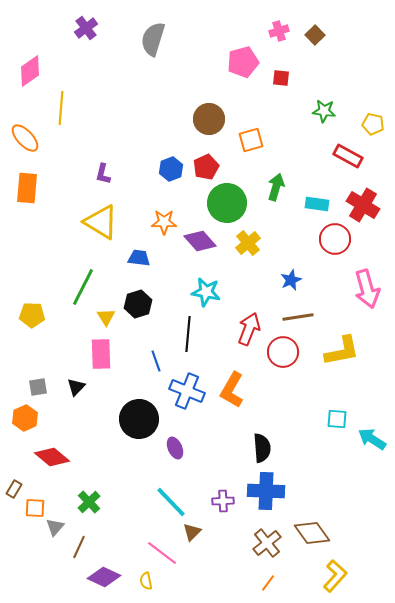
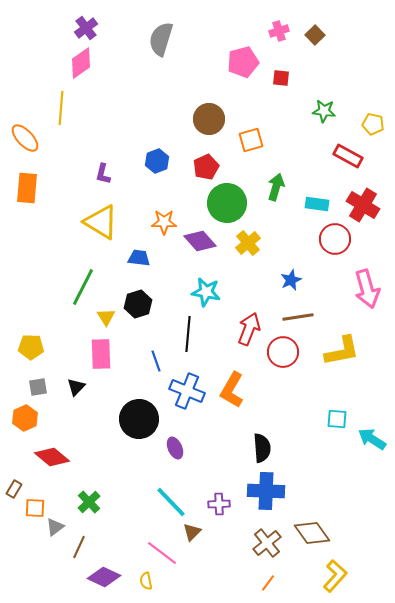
gray semicircle at (153, 39): moved 8 px right
pink diamond at (30, 71): moved 51 px right, 8 px up
blue hexagon at (171, 169): moved 14 px left, 8 px up
yellow pentagon at (32, 315): moved 1 px left, 32 px down
purple cross at (223, 501): moved 4 px left, 3 px down
gray triangle at (55, 527): rotated 12 degrees clockwise
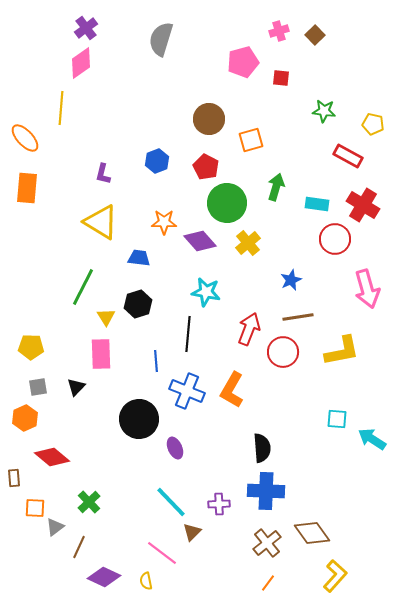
red pentagon at (206, 167): rotated 20 degrees counterclockwise
blue line at (156, 361): rotated 15 degrees clockwise
brown rectangle at (14, 489): moved 11 px up; rotated 36 degrees counterclockwise
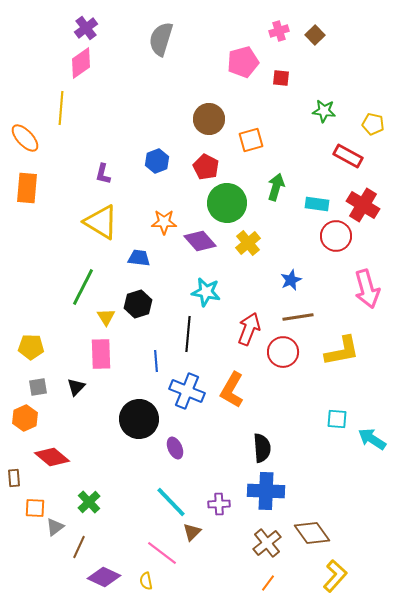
red circle at (335, 239): moved 1 px right, 3 px up
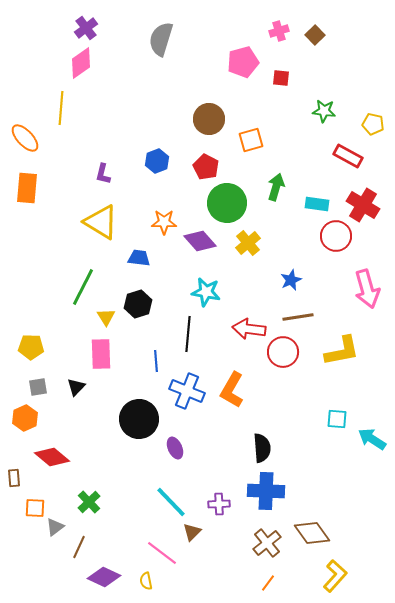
red arrow at (249, 329): rotated 104 degrees counterclockwise
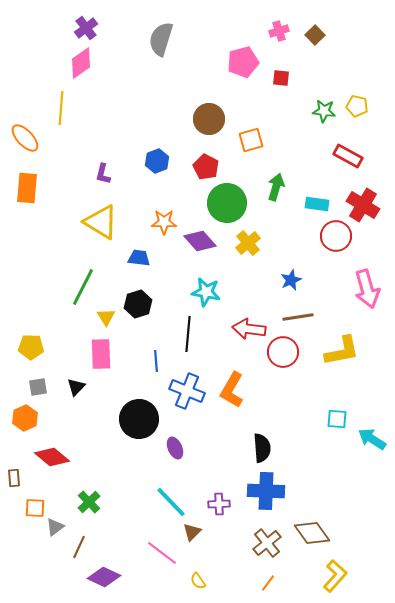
yellow pentagon at (373, 124): moved 16 px left, 18 px up
yellow semicircle at (146, 581): moved 52 px right; rotated 24 degrees counterclockwise
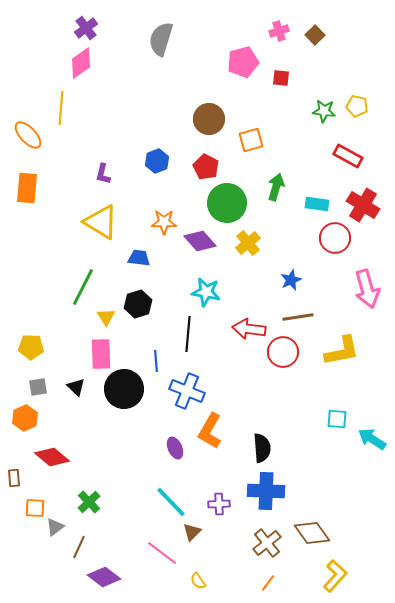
orange ellipse at (25, 138): moved 3 px right, 3 px up
red circle at (336, 236): moved 1 px left, 2 px down
black triangle at (76, 387): rotated 30 degrees counterclockwise
orange L-shape at (232, 390): moved 22 px left, 41 px down
black circle at (139, 419): moved 15 px left, 30 px up
purple diamond at (104, 577): rotated 12 degrees clockwise
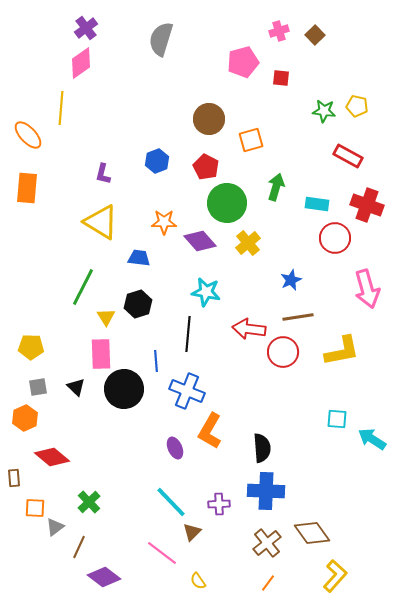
red cross at (363, 205): moved 4 px right; rotated 12 degrees counterclockwise
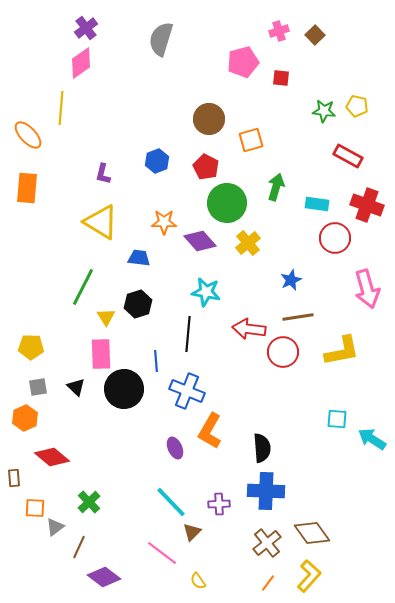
yellow L-shape at (335, 576): moved 26 px left
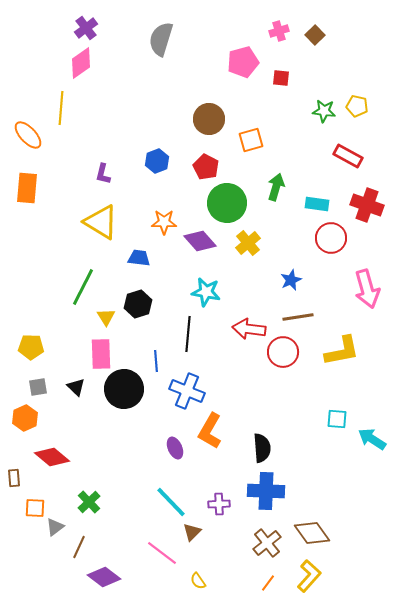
red circle at (335, 238): moved 4 px left
